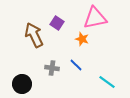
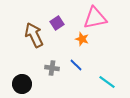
purple square: rotated 24 degrees clockwise
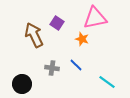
purple square: rotated 24 degrees counterclockwise
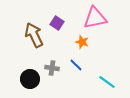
orange star: moved 3 px down
black circle: moved 8 px right, 5 px up
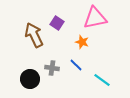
cyan line: moved 5 px left, 2 px up
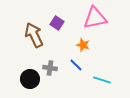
orange star: moved 1 px right, 3 px down
gray cross: moved 2 px left
cyan line: rotated 18 degrees counterclockwise
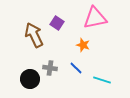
blue line: moved 3 px down
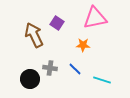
orange star: rotated 16 degrees counterclockwise
blue line: moved 1 px left, 1 px down
